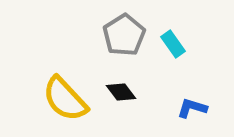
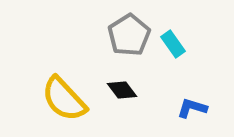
gray pentagon: moved 5 px right
black diamond: moved 1 px right, 2 px up
yellow semicircle: moved 1 px left
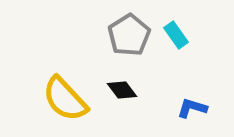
cyan rectangle: moved 3 px right, 9 px up
yellow semicircle: moved 1 px right
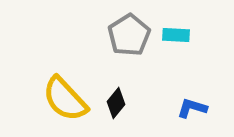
cyan rectangle: rotated 52 degrees counterclockwise
black diamond: moved 6 px left, 13 px down; rotated 76 degrees clockwise
